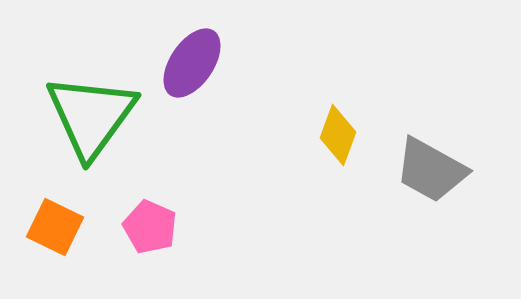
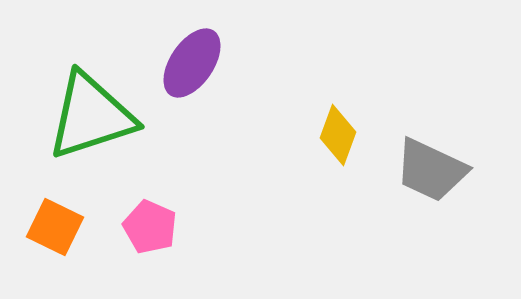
green triangle: rotated 36 degrees clockwise
gray trapezoid: rotated 4 degrees counterclockwise
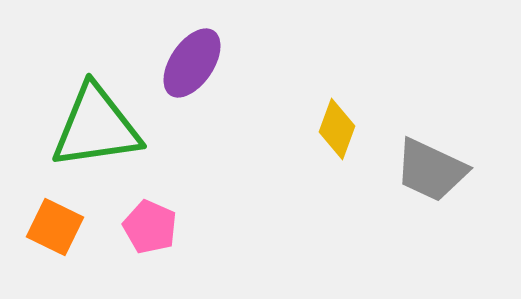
green triangle: moved 5 px right, 11 px down; rotated 10 degrees clockwise
yellow diamond: moved 1 px left, 6 px up
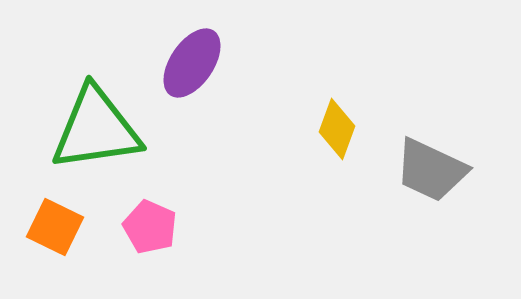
green triangle: moved 2 px down
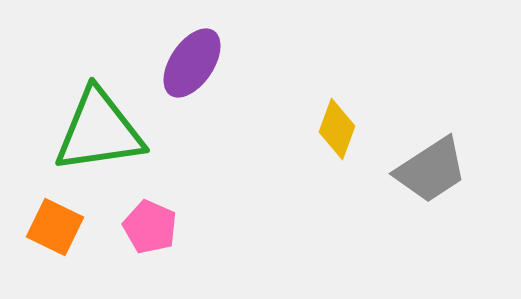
green triangle: moved 3 px right, 2 px down
gray trapezoid: rotated 58 degrees counterclockwise
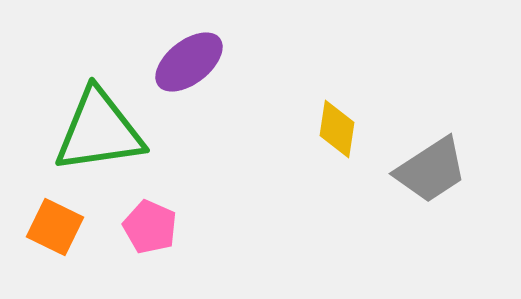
purple ellipse: moved 3 px left, 1 px up; rotated 18 degrees clockwise
yellow diamond: rotated 12 degrees counterclockwise
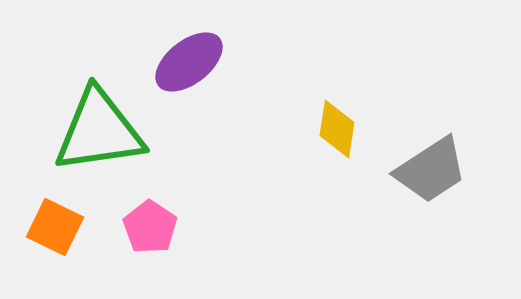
pink pentagon: rotated 10 degrees clockwise
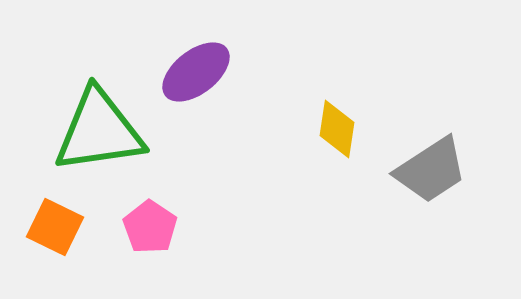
purple ellipse: moved 7 px right, 10 px down
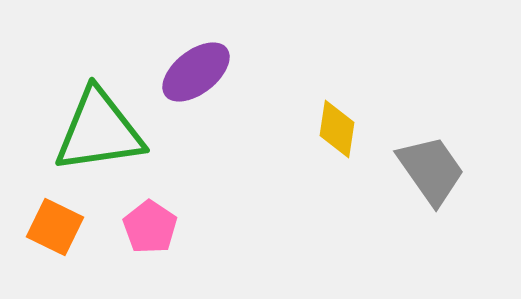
gray trapezoid: rotated 92 degrees counterclockwise
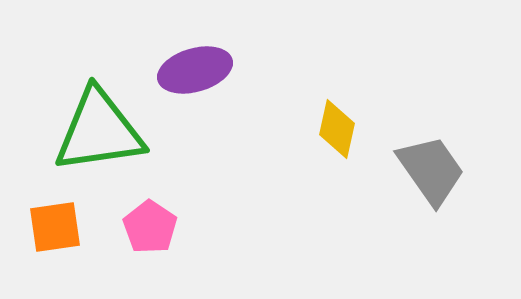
purple ellipse: moved 1 px left, 2 px up; rotated 22 degrees clockwise
yellow diamond: rotated 4 degrees clockwise
orange square: rotated 34 degrees counterclockwise
